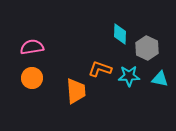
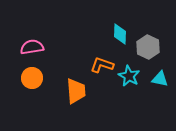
gray hexagon: moved 1 px right, 1 px up
orange L-shape: moved 2 px right, 4 px up
cyan star: rotated 30 degrees clockwise
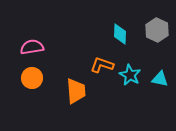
gray hexagon: moved 9 px right, 17 px up
cyan star: moved 1 px right, 1 px up
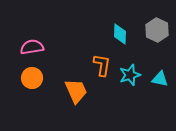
orange L-shape: rotated 80 degrees clockwise
cyan star: rotated 25 degrees clockwise
orange trapezoid: rotated 20 degrees counterclockwise
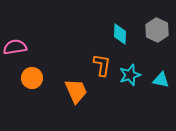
pink semicircle: moved 17 px left
cyan triangle: moved 1 px right, 1 px down
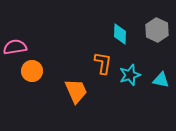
orange L-shape: moved 1 px right, 2 px up
orange circle: moved 7 px up
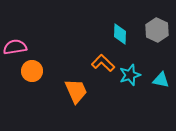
orange L-shape: rotated 55 degrees counterclockwise
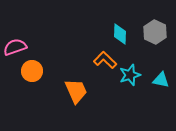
gray hexagon: moved 2 px left, 2 px down
pink semicircle: rotated 10 degrees counterclockwise
orange L-shape: moved 2 px right, 3 px up
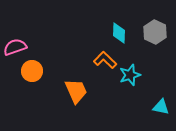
cyan diamond: moved 1 px left, 1 px up
cyan triangle: moved 27 px down
